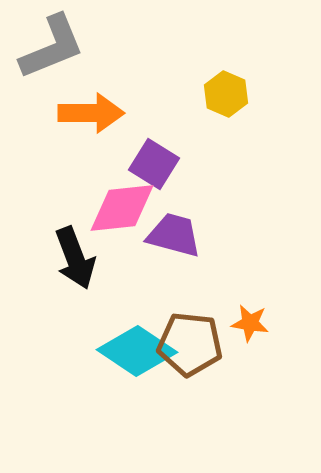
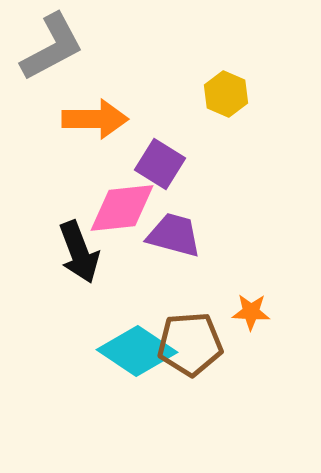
gray L-shape: rotated 6 degrees counterclockwise
orange arrow: moved 4 px right, 6 px down
purple square: moved 6 px right
black arrow: moved 4 px right, 6 px up
orange star: moved 1 px right, 11 px up; rotated 6 degrees counterclockwise
brown pentagon: rotated 10 degrees counterclockwise
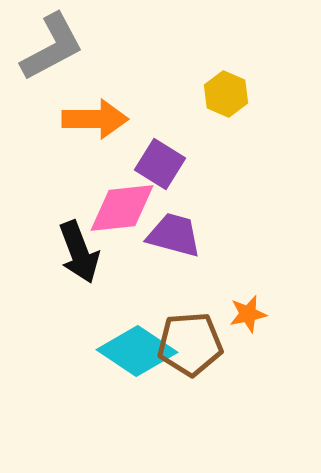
orange star: moved 3 px left, 2 px down; rotated 15 degrees counterclockwise
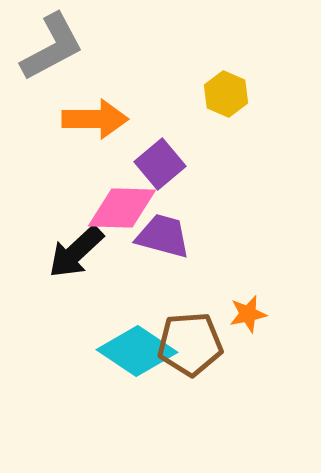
purple square: rotated 18 degrees clockwise
pink diamond: rotated 8 degrees clockwise
purple trapezoid: moved 11 px left, 1 px down
black arrow: moved 3 px left; rotated 68 degrees clockwise
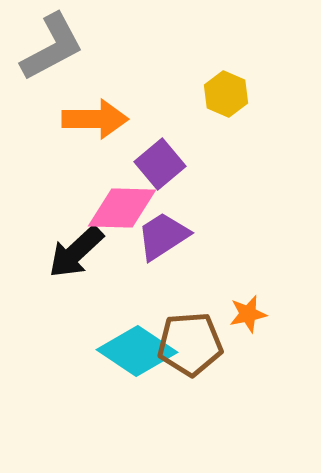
purple trapezoid: rotated 48 degrees counterclockwise
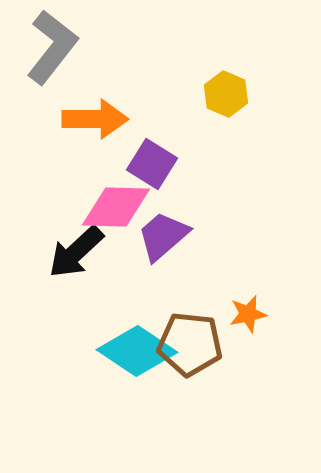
gray L-shape: rotated 24 degrees counterclockwise
purple square: moved 8 px left; rotated 18 degrees counterclockwise
pink diamond: moved 6 px left, 1 px up
purple trapezoid: rotated 8 degrees counterclockwise
brown pentagon: rotated 10 degrees clockwise
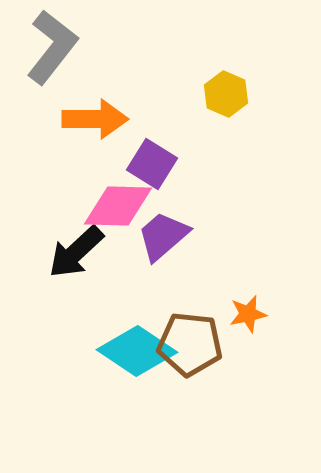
pink diamond: moved 2 px right, 1 px up
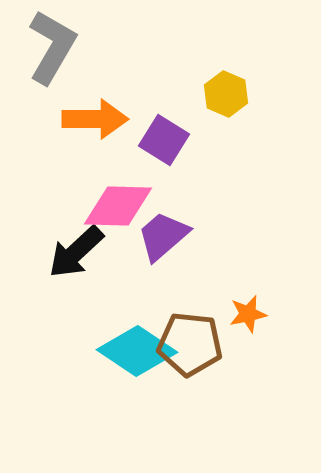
gray L-shape: rotated 8 degrees counterclockwise
purple square: moved 12 px right, 24 px up
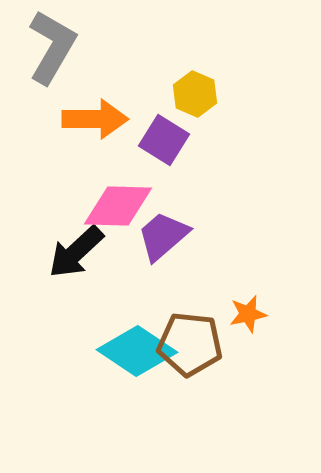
yellow hexagon: moved 31 px left
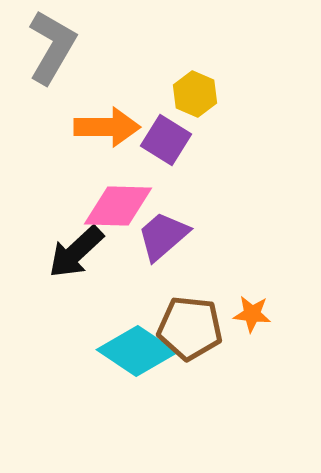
orange arrow: moved 12 px right, 8 px down
purple square: moved 2 px right
orange star: moved 4 px right; rotated 18 degrees clockwise
brown pentagon: moved 16 px up
